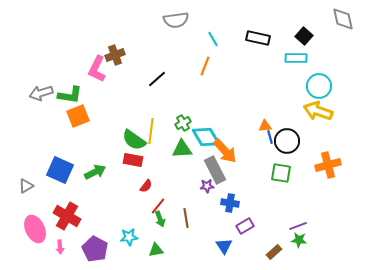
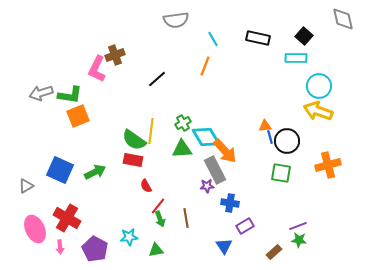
red semicircle at (146, 186): rotated 112 degrees clockwise
red cross at (67, 216): moved 2 px down
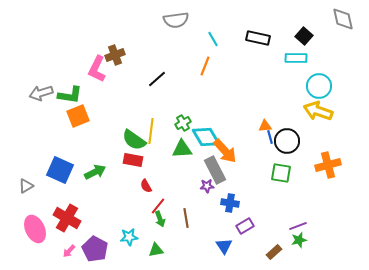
green star at (299, 240): rotated 21 degrees counterclockwise
pink arrow at (60, 247): moved 9 px right, 4 px down; rotated 48 degrees clockwise
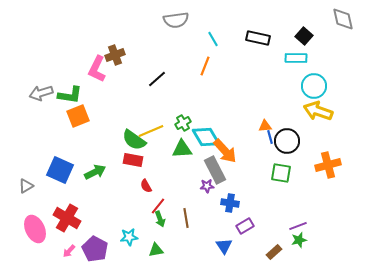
cyan circle at (319, 86): moved 5 px left
yellow line at (151, 131): rotated 60 degrees clockwise
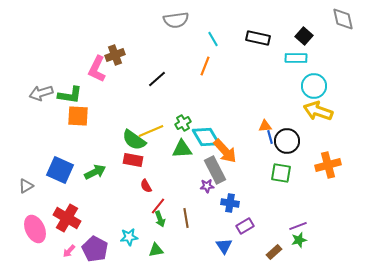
orange square at (78, 116): rotated 25 degrees clockwise
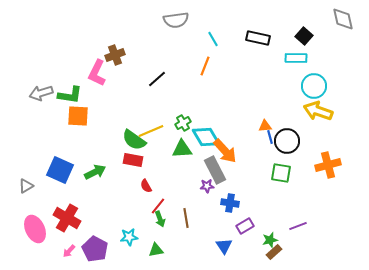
pink L-shape at (97, 69): moved 4 px down
green star at (299, 240): moved 29 px left
